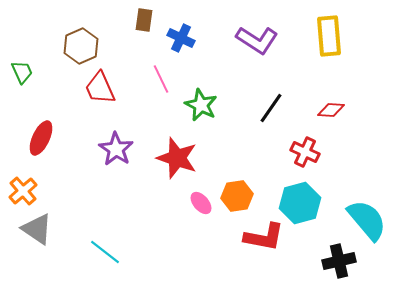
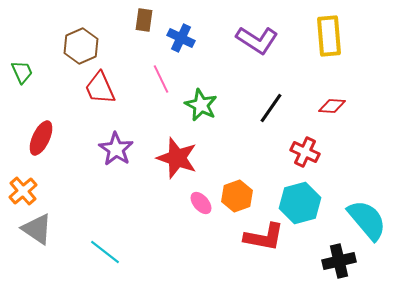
red diamond: moved 1 px right, 4 px up
orange hexagon: rotated 12 degrees counterclockwise
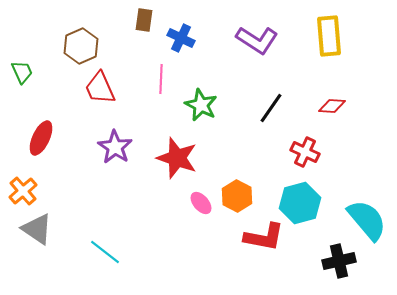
pink line: rotated 28 degrees clockwise
purple star: moved 1 px left, 2 px up
orange hexagon: rotated 12 degrees counterclockwise
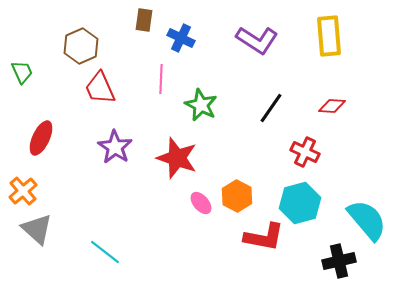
gray triangle: rotated 8 degrees clockwise
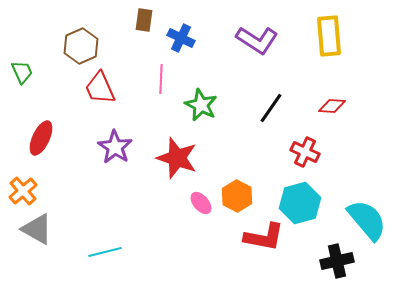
gray triangle: rotated 12 degrees counterclockwise
cyan line: rotated 52 degrees counterclockwise
black cross: moved 2 px left
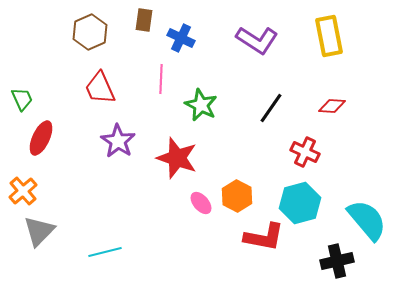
yellow rectangle: rotated 6 degrees counterclockwise
brown hexagon: moved 9 px right, 14 px up
green trapezoid: moved 27 px down
purple star: moved 3 px right, 6 px up
gray triangle: moved 2 px right, 2 px down; rotated 44 degrees clockwise
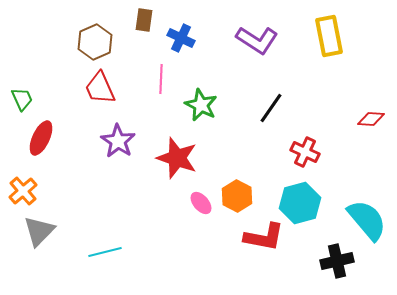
brown hexagon: moved 5 px right, 10 px down
red diamond: moved 39 px right, 13 px down
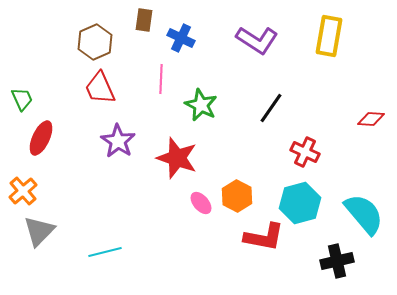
yellow rectangle: rotated 21 degrees clockwise
cyan semicircle: moved 3 px left, 6 px up
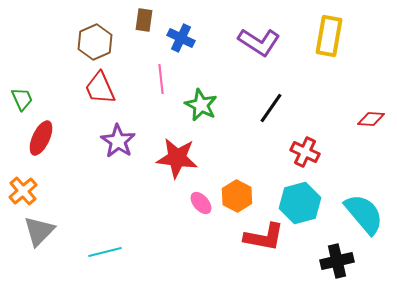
purple L-shape: moved 2 px right, 2 px down
pink line: rotated 8 degrees counterclockwise
red star: rotated 12 degrees counterclockwise
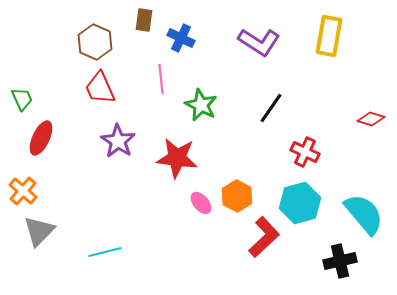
brown hexagon: rotated 12 degrees counterclockwise
red diamond: rotated 12 degrees clockwise
orange cross: rotated 8 degrees counterclockwise
red L-shape: rotated 54 degrees counterclockwise
black cross: moved 3 px right
